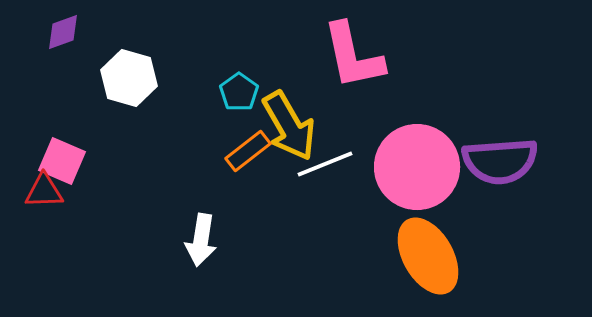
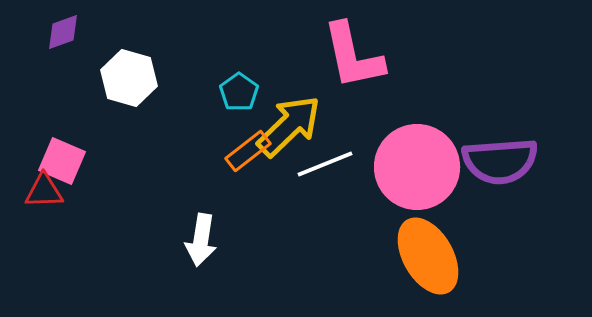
yellow arrow: rotated 104 degrees counterclockwise
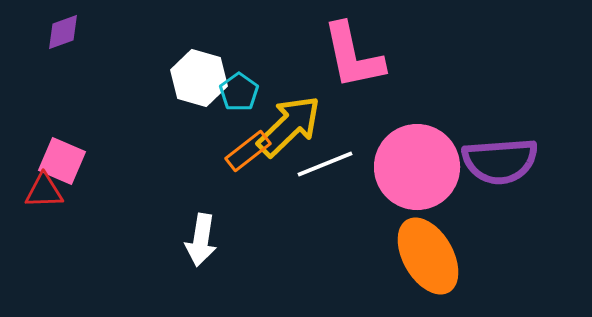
white hexagon: moved 70 px right
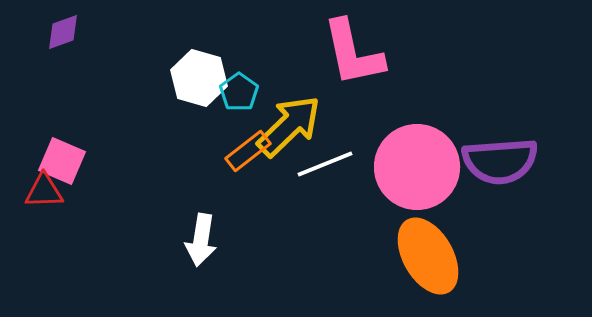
pink L-shape: moved 3 px up
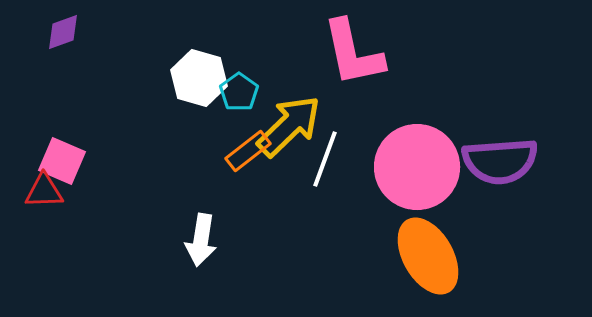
white line: moved 5 px up; rotated 48 degrees counterclockwise
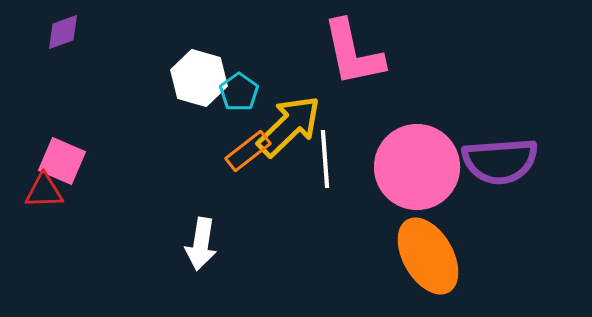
white line: rotated 24 degrees counterclockwise
white arrow: moved 4 px down
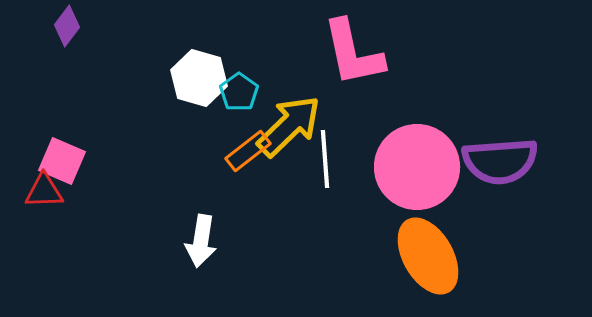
purple diamond: moved 4 px right, 6 px up; rotated 33 degrees counterclockwise
white arrow: moved 3 px up
